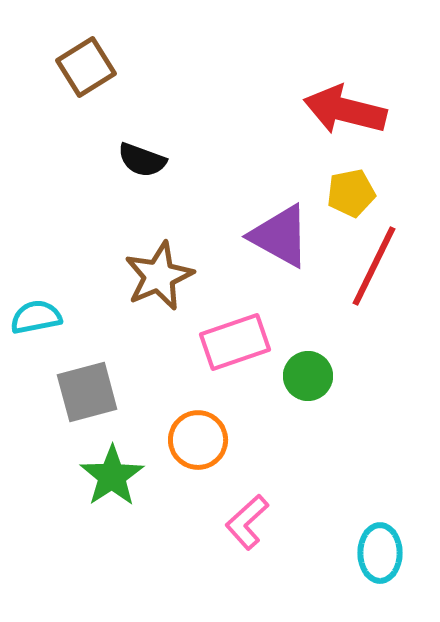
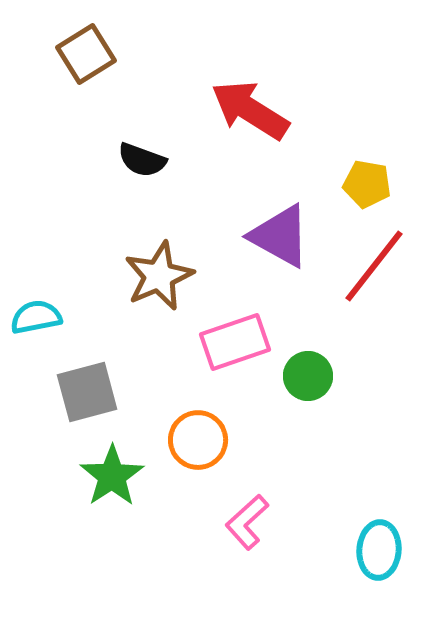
brown square: moved 13 px up
red arrow: moved 95 px left; rotated 18 degrees clockwise
yellow pentagon: moved 16 px right, 9 px up; rotated 21 degrees clockwise
red line: rotated 12 degrees clockwise
cyan ellipse: moved 1 px left, 3 px up; rotated 4 degrees clockwise
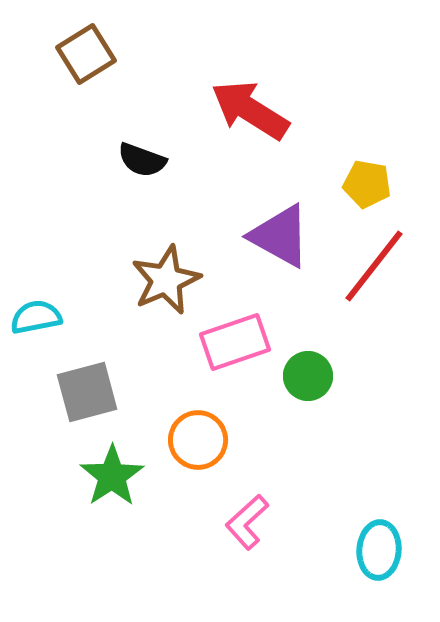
brown star: moved 7 px right, 4 px down
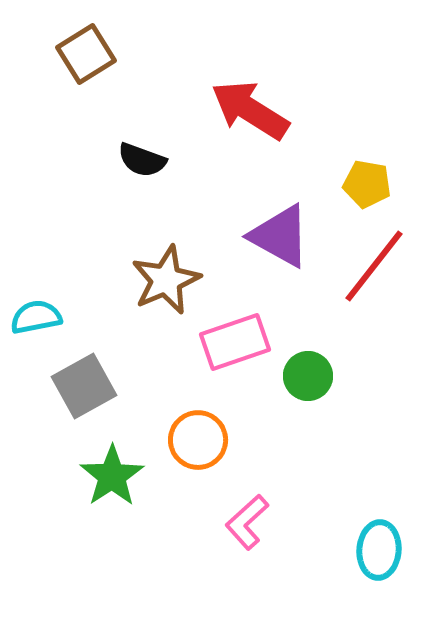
gray square: moved 3 px left, 6 px up; rotated 14 degrees counterclockwise
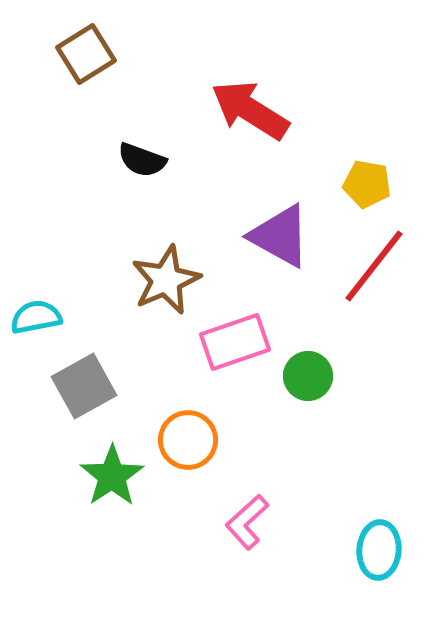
orange circle: moved 10 px left
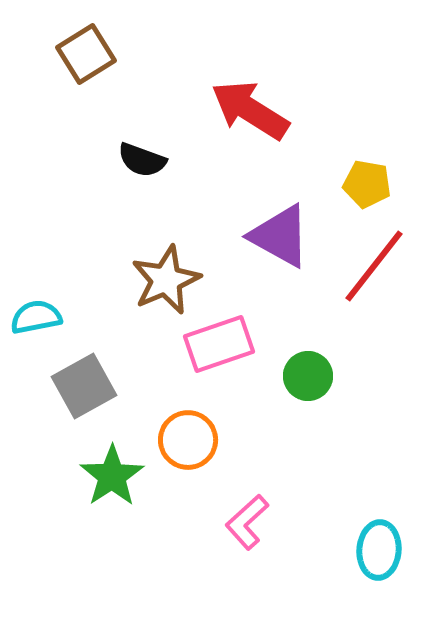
pink rectangle: moved 16 px left, 2 px down
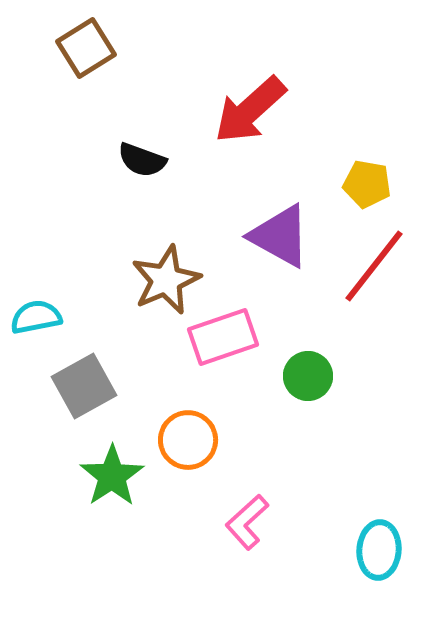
brown square: moved 6 px up
red arrow: rotated 74 degrees counterclockwise
pink rectangle: moved 4 px right, 7 px up
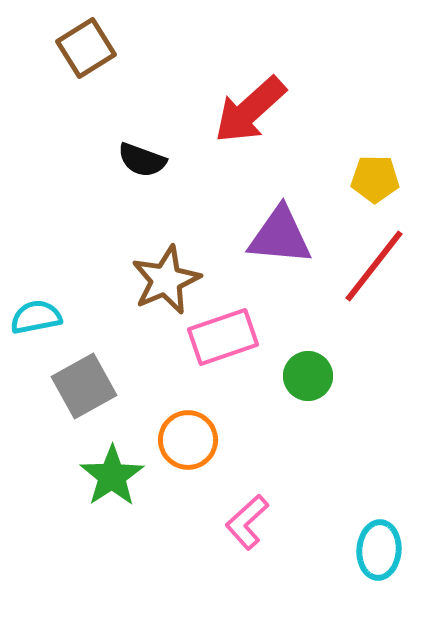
yellow pentagon: moved 8 px right, 5 px up; rotated 9 degrees counterclockwise
purple triangle: rotated 24 degrees counterclockwise
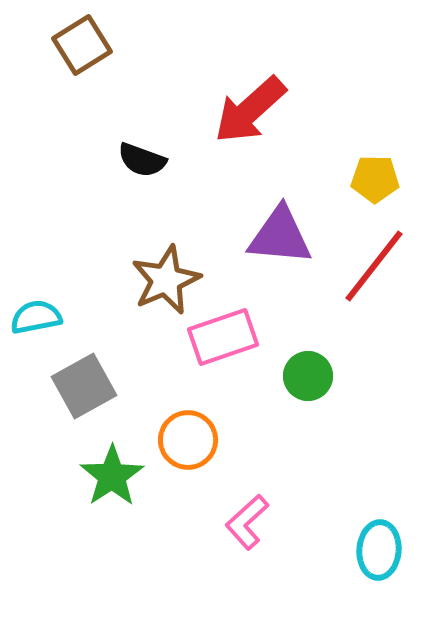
brown square: moved 4 px left, 3 px up
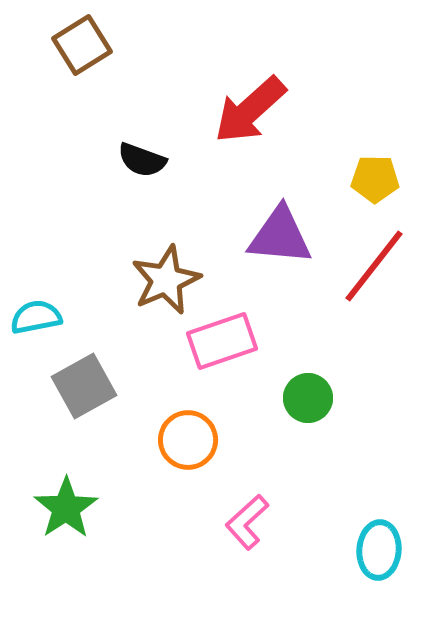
pink rectangle: moved 1 px left, 4 px down
green circle: moved 22 px down
green star: moved 46 px left, 32 px down
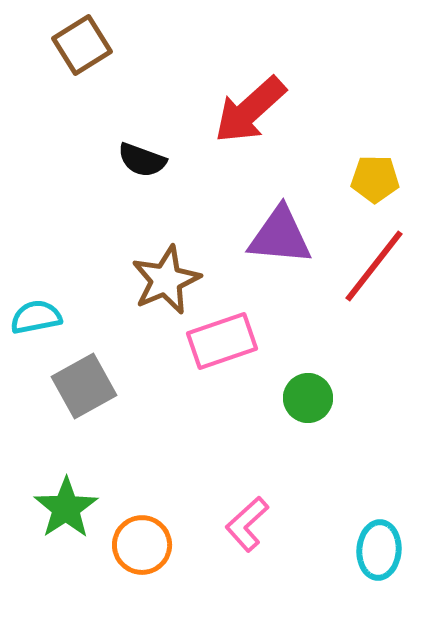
orange circle: moved 46 px left, 105 px down
pink L-shape: moved 2 px down
